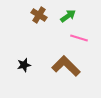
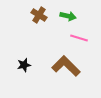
green arrow: rotated 49 degrees clockwise
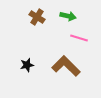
brown cross: moved 2 px left, 2 px down
black star: moved 3 px right
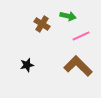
brown cross: moved 5 px right, 7 px down
pink line: moved 2 px right, 2 px up; rotated 42 degrees counterclockwise
brown L-shape: moved 12 px right
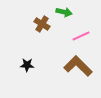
green arrow: moved 4 px left, 4 px up
black star: rotated 16 degrees clockwise
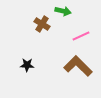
green arrow: moved 1 px left, 1 px up
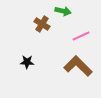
black star: moved 3 px up
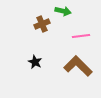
brown cross: rotated 35 degrees clockwise
pink line: rotated 18 degrees clockwise
black star: moved 8 px right; rotated 24 degrees clockwise
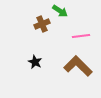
green arrow: moved 3 px left; rotated 21 degrees clockwise
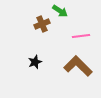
black star: rotated 24 degrees clockwise
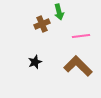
green arrow: moved 1 px left, 1 px down; rotated 42 degrees clockwise
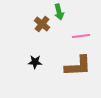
brown cross: rotated 28 degrees counterclockwise
black star: rotated 24 degrees clockwise
brown L-shape: rotated 132 degrees clockwise
